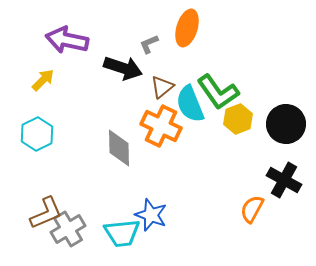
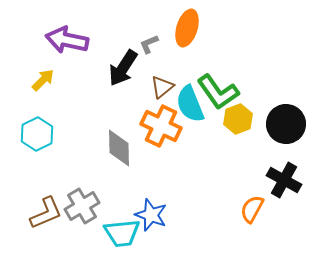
black arrow: rotated 105 degrees clockwise
gray cross: moved 14 px right, 23 px up
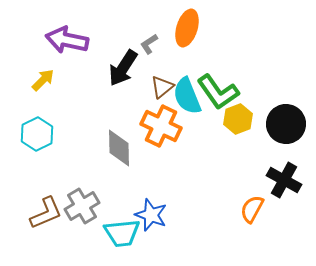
gray L-shape: rotated 10 degrees counterclockwise
cyan semicircle: moved 3 px left, 8 px up
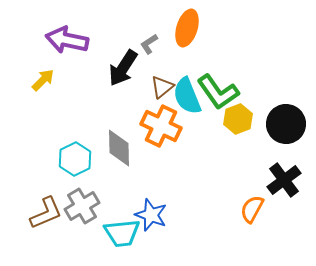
cyan hexagon: moved 38 px right, 25 px down
black cross: rotated 24 degrees clockwise
